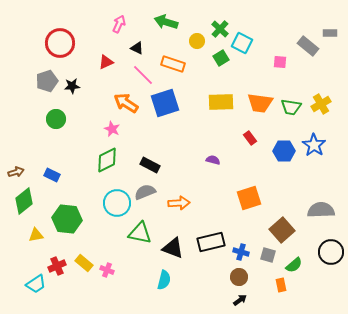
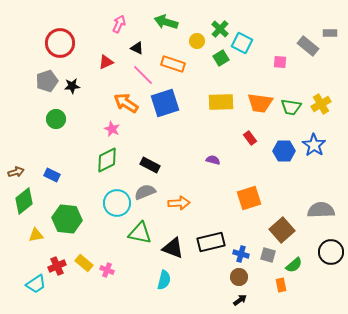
blue cross at (241, 252): moved 2 px down
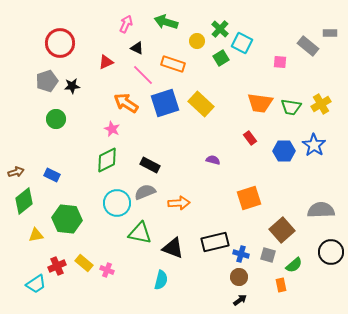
pink arrow at (119, 24): moved 7 px right
yellow rectangle at (221, 102): moved 20 px left, 2 px down; rotated 45 degrees clockwise
black rectangle at (211, 242): moved 4 px right
cyan semicircle at (164, 280): moved 3 px left
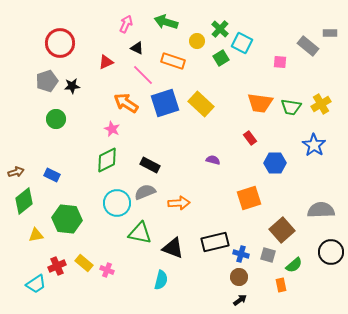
orange rectangle at (173, 64): moved 3 px up
blue hexagon at (284, 151): moved 9 px left, 12 px down
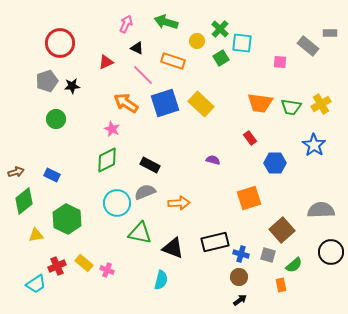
cyan square at (242, 43): rotated 20 degrees counterclockwise
green hexagon at (67, 219): rotated 20 degrees clockwise
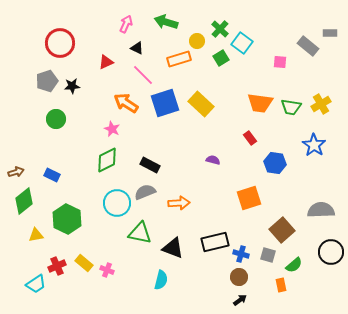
cyan square at (242, 43): rotated 30 degrees clockwise
orange rectangle at (173, 61): moved 6 px right, 2 px up; rotated 35 degrees counterclockwise
blue hexagon at (275, 163): rotated 10 degrees clockwise
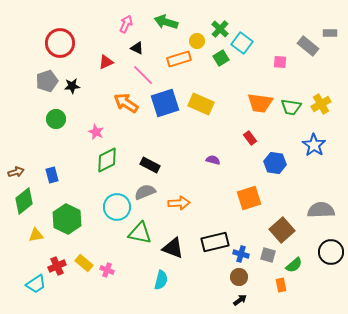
yellow rectangle at (201, 104): rotated 20 degrees counterclockwise
pink star at (112, 129): moved 16 px left, 3 px down
blue rectangle at (52, 175): rotated 49 degrees clockwise
cyan circle at (117, 203): moved 4 px down
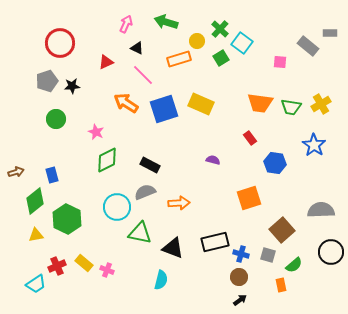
blue square at (165, 103): moved 1 px left, 6 px down
green diamond at (24, 201): moved 11 px right
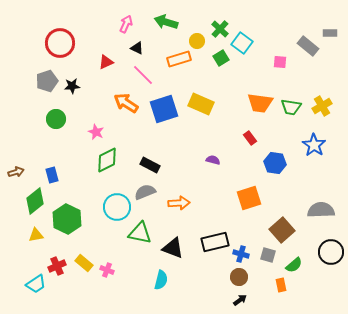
yellow cross at (321, 104): moved 1 px right, 2 px down
